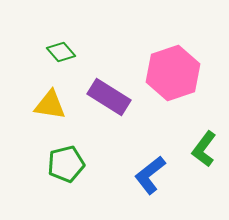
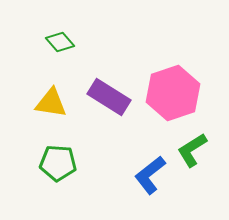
green diamond: moved 1 px left, 10 px up
pink hexagon: moved 20 px down
yellow triangle: moved 1 px right, 2 px up
green L-shape: moved 12 px left, 1 px down; rotated 21 degrees clockwise
green pentagon: moved 8 px left, 1 px up; rotated 18 degrees clockwise
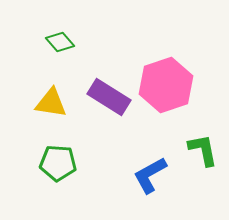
pink hexagon: moved 7 px left, 8 px up
green L-shape: moved 11 px right; rotated 111 degrees clockwise
blue L-shape: rotated 9 degrees clockwise
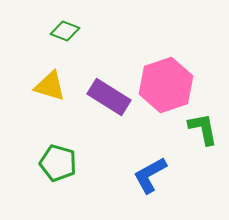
green diamond: moved 5 px right, 11 px up; rotated 28 degrees counterclockwise
yellow triangle: moved 1 px left, 17 px up; rotated 8 degrees clockwise
green L-shape: moved 21 px up
green pentagon: rotated 12 degrees clockwise
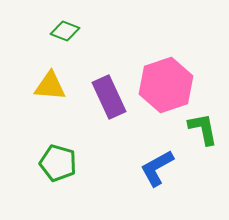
yellow triangle: rotated 12 degrees counterclockwise
purple rectangle: rotated 33 degrees clockwise
blue L-shape: moved 7 px right, 7 px up
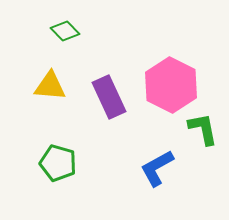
green diamond: rotated 24 degrees clockwise
pink hexagon: moved 5 px right; rotated 14 degrees counterclockwise
